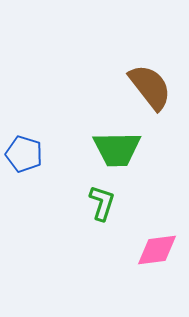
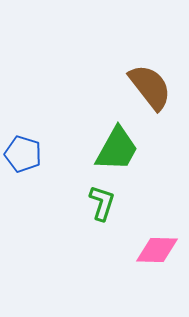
green trapezoid: rotated 60 degrees counterclockwise
blue pentagon: moved 1 px left
pink diamond: rotated 9 degrees clockwise
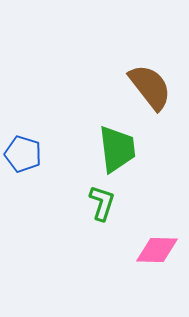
green trapezoid: rotated 36 degrees counterclockwise
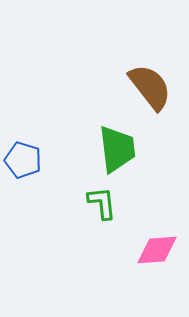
blue pentagon: moved 6 px down
green L-shape: rotated 24 degrees counterclockwise
pink diamond: rotated 6 degrees counterclockwise
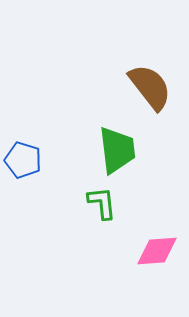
green trapezoid: moved 1 px down
pink diamond: moved 1 px down
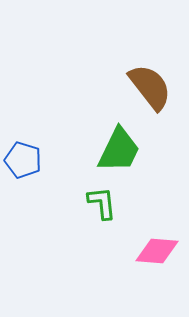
green trapezoid: moved 2 px right; rotated 33 degrees clockwise
pink diamond: rotated 9 degrees clockwise
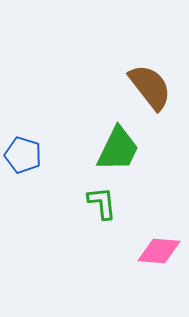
green trapezoid: moved 1 px left, 1 px up
blue pentagon: moved 5 px up
pink diamond: moved 2 px right
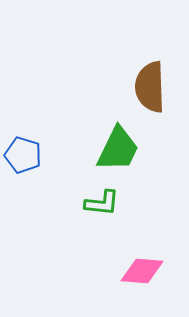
brown semicircle: rotated 144 degrees counterclockwise
green L-shape: rotated 102 degrees clockwise
pink diamond: moved 17 px left, 20 px down
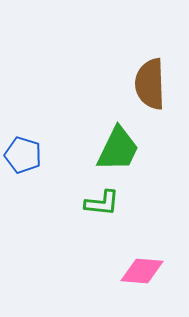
brown semicircle: moved 3 px up
